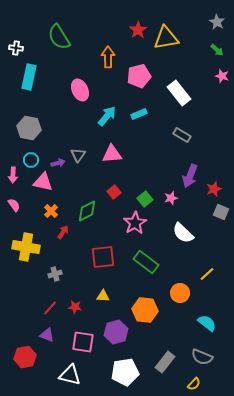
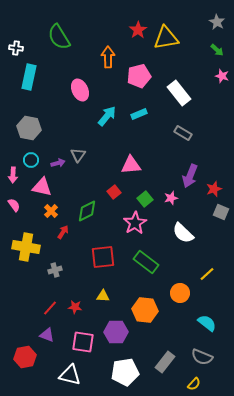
gray rectangle at (182, 135): moved 1 px right, 2 px up
pink triangle at (112, 154): moved 19 px right, 11 px down
pink triangle at (43, 182): moved 1 px left, 5 px down
gray cross at (55, 274): moved 4 px up
purple hexagon at (116, 332): rotated 15 degrees clockwise
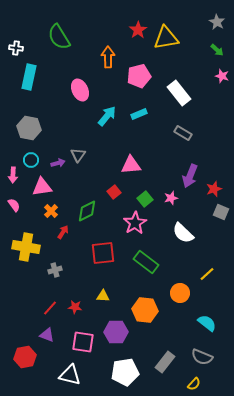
pink triangle at (42, 187): rotated 20 degrees counterclockwise
red square at (103, 257): moved 4 px up
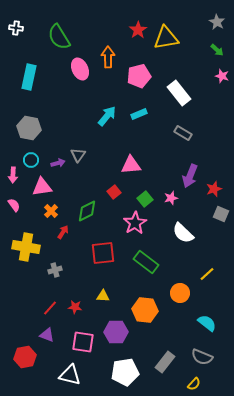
white cross at (16, 48): moved 20 px up
pink ellipse at (80, 90): moved 21 px up
gray square at (221, 212): moved 2 px down
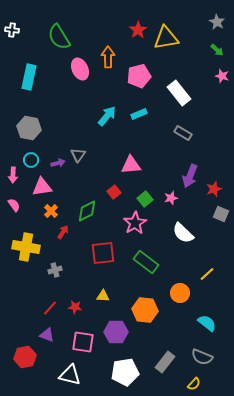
white cross at (16, 28): moved 4 px left, 2 px down
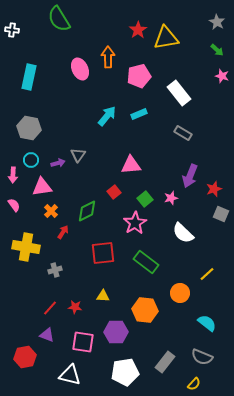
green semicircle at (59, 37): moved 18 px up
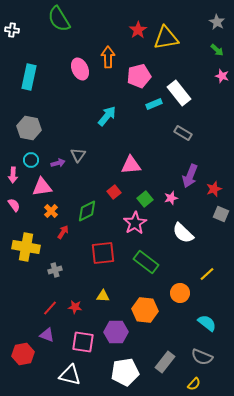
cyan rectangle at (139, 114): moved 15 px right, 10 px up
red hexagon at (25, 357): moved 2 px left, 3 px up
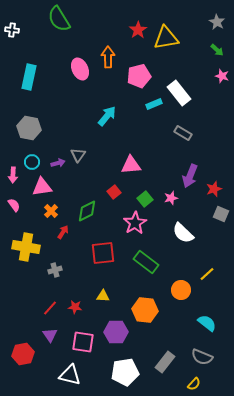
cyan circle at (31, 160): moved 1 px right, 2 px down
orange circle at (180, 293): moved 1 px right, 3 px up
purple triangle at (47, 335): moved 3 px right; rotated 35 degrees clockwise
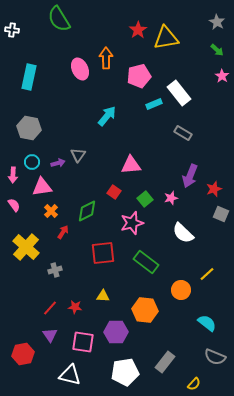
orange arrow at (108, 57): moved 2 px left, 1 px down
pink star at (222, 76): rotated 16 degrees clockwise
red square at (114, 192): rotated 16 degrees counterclockwise
pink star at (135, 223): moved 3 px left; rotated 15 degrees clockwise
yellow cross at (26, 247): rotated 32 degrees clockwise
gray semicircle at (202, 357): moved 13 px right
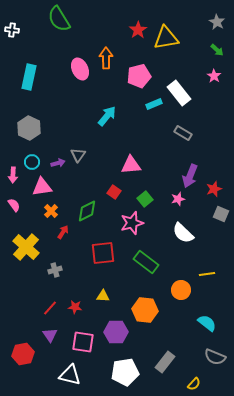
pink star at (222, 76): moved 8 px left
gray hexagon at (29, 128): rotated 15 degrees clockwise
pink star at (171, 198): moved 7 px right, 1 px down
yellow line at (207, 274): rotated 35 degrees clockwise
